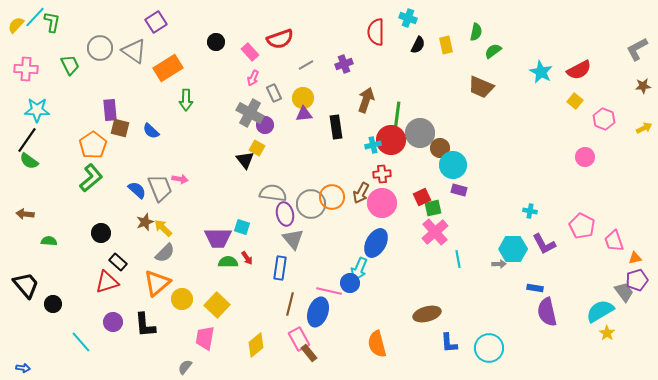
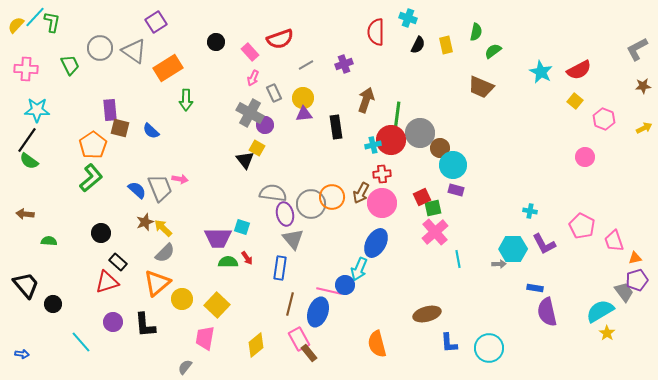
purple rectangle at (459, 190): moved 3 px left
blue circle at (350, 283): moved 5 px left, 2 px down
blue arrow at (23, 368): moved 1 px left, 14 px up
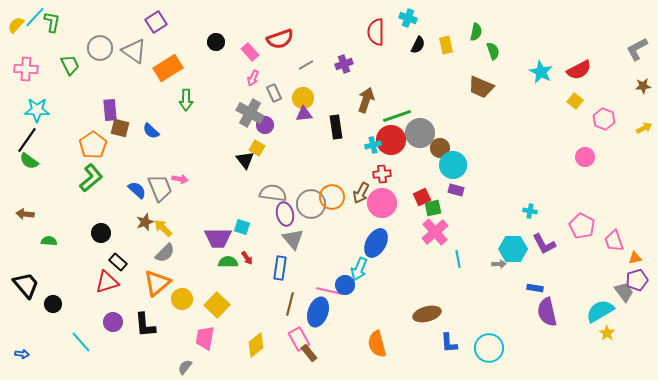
green semicircle at (493, 51): rotated 108 degrees clockwise
green line at (397, 116): rotated 64 degrees clockwise
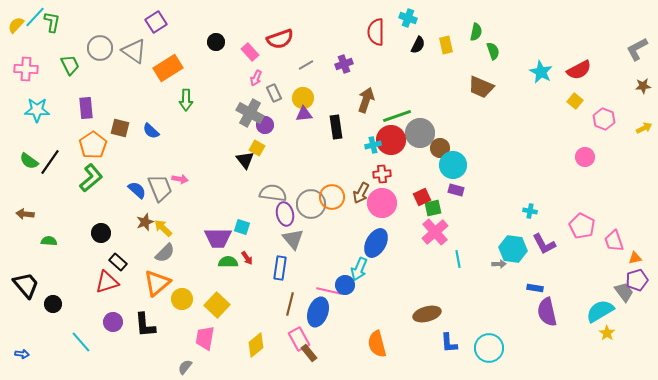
pink arrow at (253, 78): moved 3 px right
purple rectangle at (110, 110): moved 24 px left, 2 px up
black line at (27, 140): moved 23 px right, 22 px down
cyan hexagon at (513, 249): rotated 8 degrees clockwise
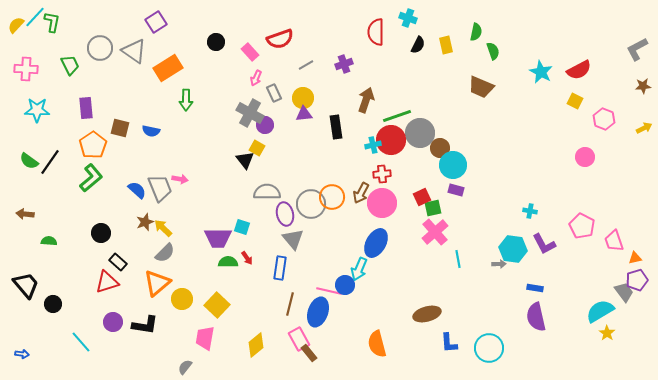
yellow square at (575, 101): rotated 14 degrees counterclockwise
blue semicircle at (151, 131): rotated 30 degrees counterclockwise
gray semicircle at (273, 193): moved 6 px left, 1 px up; rotated 8 degrees counterclockwise
purple semicircle at (547, 312): moved 11 px left, 5 px down
black L-shape at (145, 325): rotated 76 degrees counterclockwise
